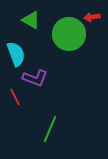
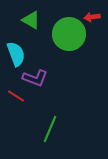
red line: moved 1 px right, 1 px up; rotated 30 degrees counterclockwise
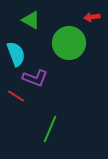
green circle: moved 9 px down
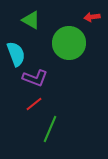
red line: moved 18 px right, 8 px down; rotated 72 degrees counterclockwise
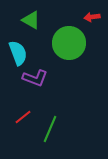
cyan semicircle: moved 2 px right, 1 px up
red line: moved 11 px left, 13 px down
